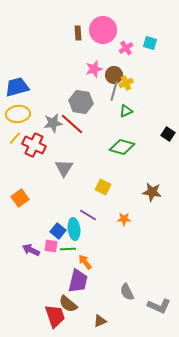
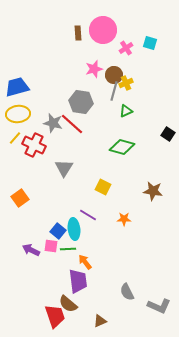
gray star: rotated 24 degrees clockwise
brown star: moved 1 px right, 1 px up
purple trapezoid: rotated 20 degrees counterclockwise
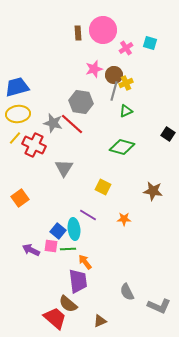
red trapezoid: moved 2 px down; rotated 30 degrees counterclockwise
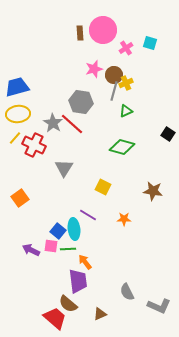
brown rectangle: moved 2 px right
gray star: rotated 18 degrees clockwise
brown triangle: moved 7 px up
